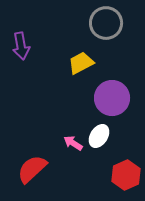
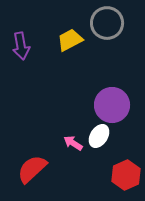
gray circle: moved 1 px right
yellow trapezoid: moved 11 px left, 23 px up
purple circle: moved 7 px down
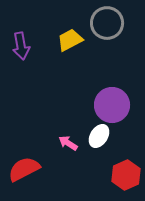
pink arrow: moved 5 px left
red semicircle: moved 8 px left; rotated 16 degrees clockwise
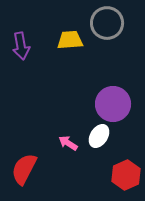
yellow trapezoid: rotated 24 degrees clockwise
purple circle: moved 1 px right, 1 px up
red semicircle: rotated 36 degrees counterclockwise
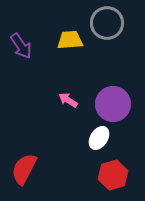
purple arrow: rotated 24 degrees counterclockwise
white ellipse: moved 2 px down
pink arrow: moved 43 px up
red hexagon: moved 13 px left; rotated 8 degrees clockwise
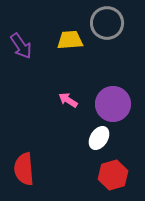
red semicircle: rotated 32 degrees counterclockwise
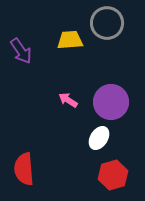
purple arrow: moved 5 px down
purple circle: moved 2 px left, 2 px up
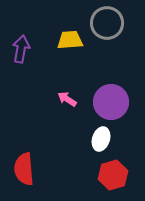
purple arrow: moved 2 px up; rotated 136 degrees counterclockwise
pink arrow: moved 1 px left, 1 px up
white ellipse: moved 2 px right, 1 px down; rotated 15 degrees counterclockwise
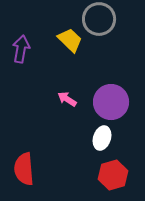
gray circle: moved 8 px left, 4 px up
yellow trapezoid: rotated 48 degrees clockwise
white ellipse: moved 1 px right, 1 px up
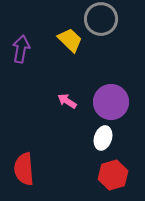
gray circle: moved 2 px right
pink arrow: moved 2 px down
white ellipse: moved 1 px right
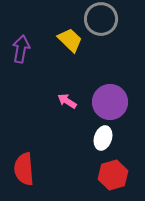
purple circle: moved 1 px left
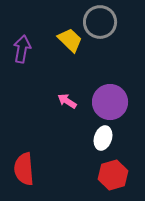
gray circle: moved 1 px left, 3 px down
purple arrow: moved 1 px right
